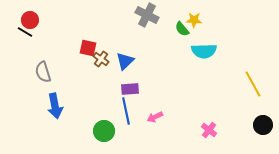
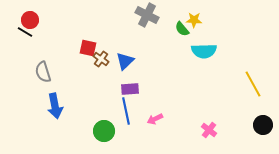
pink arrow: moved 2 px down
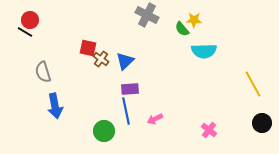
black circle: moved 1 px left, 2 px up
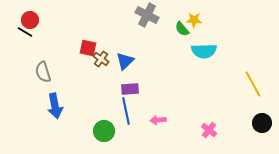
pink arrow: moved 3 px right, 1 px down; rotated 21 degrees clockwise
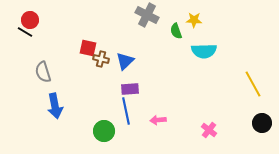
green semicircle: moved 6 px left, 2 px down; rotated 21 degrees clockwise
brown cross: rotated 21 degrees counterclockwise
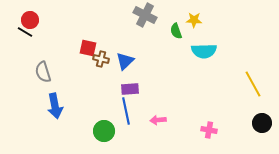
gray cross: moved 2 px left
pink cross: rotated 28 degrees counterclockwise
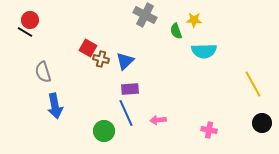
red square: rotated 18 degrees clockwise
blue line: moved 2 px down; rotated 12 degrees counterclockwise
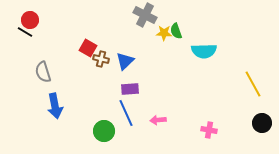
yellow star: moved 30 px left, 13 px down
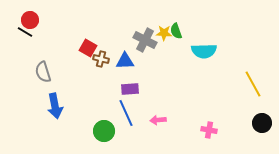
gray cross: moved 25 px down
blue triangle: rotated 42 degrees clockwise
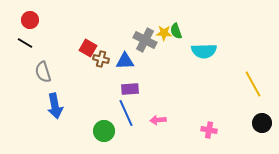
black line: moved 11 px down
